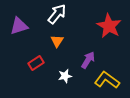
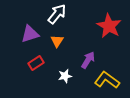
purple triangle: moved 11 px right, 8 px down
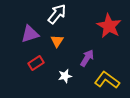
purple arrow: moved 1 px left, 2 px up
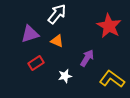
orange triangle: rotated 40 degrees counterclockwise
yellow L-shape: moved 5 px right, 1 px up
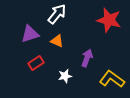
red star: moved 6 px up; rotated 15 degrees counterclockwise
purple arrow: rotated 12 degrees counterclockwise
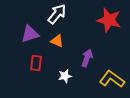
red rectangle: rotated 49 degrees counterclockwise
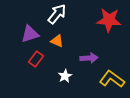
red star: rotated 10 degrees counterclockwise
purple arrow: moved 2 px right; rotated 66 degrees clockwise
red rectangle: moved 4 px up; rotated 28 degrees clockwise
white star: rotated 16 degrees counterclockwise
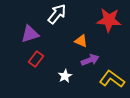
orange triangle: moved 24 px right
purple arrow: moved 1 px right, 2 px down; rotated 18 degrees counterclockwise
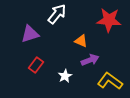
red rectangle: moved 6 px down
yellow L-shape: moved 2 px left, 2 px down
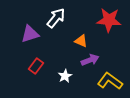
white arrow: moved 1 px left, 4 px down
red rectangle: moved 1 px down
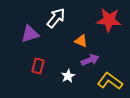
red rectangle: moved 2 px right; rotated 21 degrees counterclockwise
white star: moved 3 px right
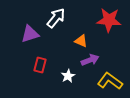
red rectangle: moved 2 px right, 1 px up
